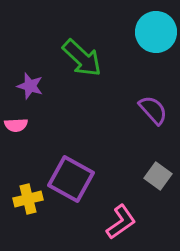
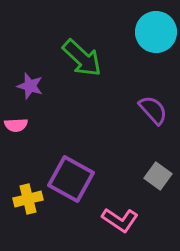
pink L-shape: moved 1 px left, 2 px up; rotated 69 degrees clockwise
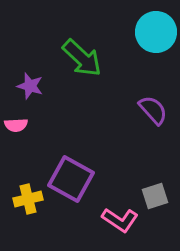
gray square: moved 3 px left, 20 px down; rotated 36 degrees clockwise
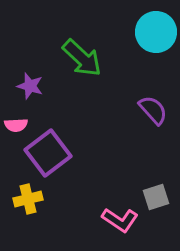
purple square: moved 23 px left, 26 px up; rotated 24 degrees clockwise
gray square: moved 1 px right, 1 px down
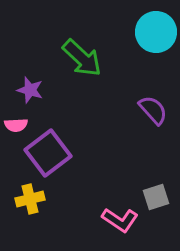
purple star: moved 4 px down
yellow cross: moved 2 px right
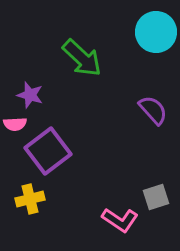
purple star: moved 5 px down
pink semicircle: moved 1 px left, 1 px up
purple square: moved 2 px up
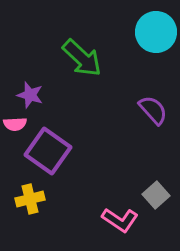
purple square: rotated 18 degrees counterclockwise
gray square: moved 2 px up; rotated 24 degrees counterclockwise
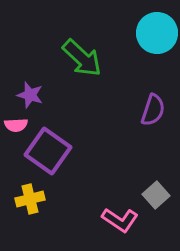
cyan circle: moved 1 px right, 1 px down
purple semicircle: rotated 60 degrees clockwise
pink semicircle: moved 1 px right, 1 px down
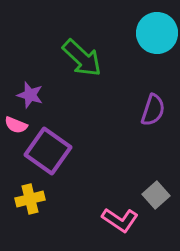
pink semicircle: rotated 25 degrees clockwise
